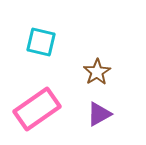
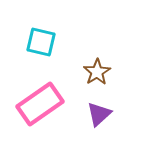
pink rectangle: moved 3 px right, 5 px up
purple triangle: rotated 12 degrees counterclockwise
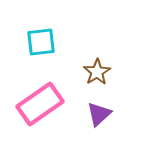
cyan square: rotated 20 degrees counterclockwise
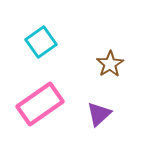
cyan square: rotated 28 degrees counterclockwise
brown star: moved 13 px right, 8 px up
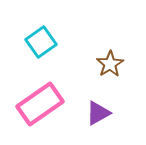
purple triangle: moved 1 px left, 1 px up; rotated 12 degrees clockwise
